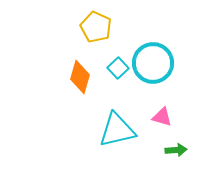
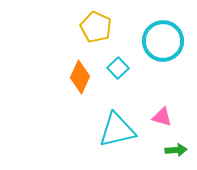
cyan circle: moved 10 px right, 22 px up
orange diamond: rotated 8 degrees clockwise
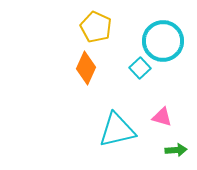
cyan square: moved 22 px right
orange diamond: moved 6 px right, 9 px up
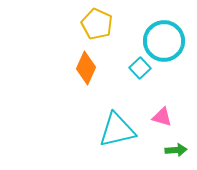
yellow pentagon: moved 1 px right, 3 px up
cyan circle: moved 1 px right
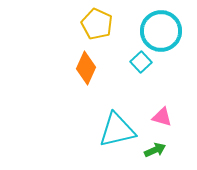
cyan circle: moved 3 px left, 10 px up
cyan square: moved 1 px right, 6 px up
green arrow: moved 21 px left; rotated 20 degrees counterclockwise
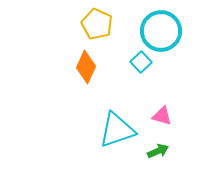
orange diamond: moved 1 px up
pink triangle: moved 1 px up
cyan triangle: rotated 6 degrees counterclockwise
green arrow: moved 3 px right, 1 px down
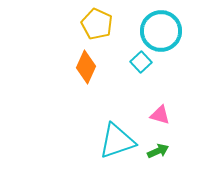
pink triangle: moved 2 px left, 1 px up
cyan triangle: moved 11 px down
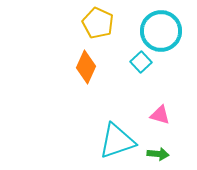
yellow pentagon: moved 1 px right, 1 px up
green arrow: moved 3 px down; rotated 30 degrees clockwise
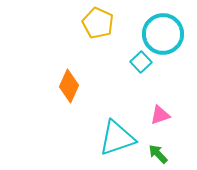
cyan circle: moved 2 px right, 3 px down
orange diamond: moved 17 px left, 19 px down
pink triangle: rotated 35 degrees counterclockwise
cyan triangle: moved 3 px up
green arrow: rotated 140 degrees counterclockwise
